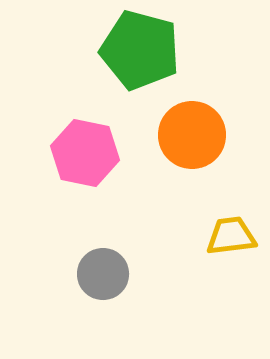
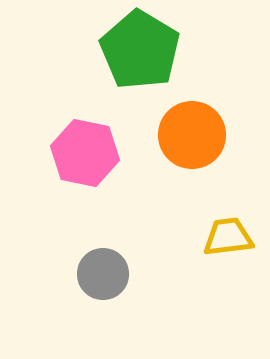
green pentagon: rotated 16 degrees clockwise
yellow trapezoid: moved 3 px left, 1 px down
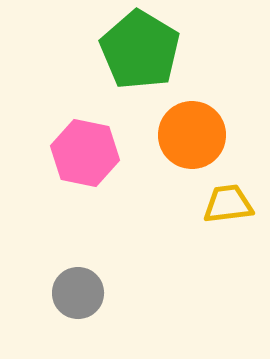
yellow trapezoid: moved 33 px up
gray circle: moved 25 px left, 19 px down
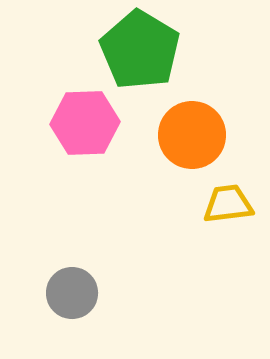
pink hexagon: moved 30 px up; rotated 14 degrees counterclockwise
gray circle: moved 6 px left
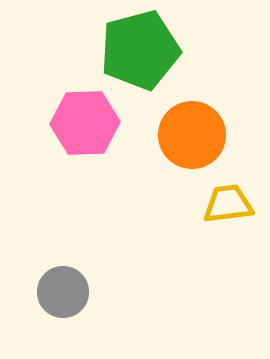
green pentagon: rotated 26 degrees clockwise
gray circle: moved 9 px left, 1 px up
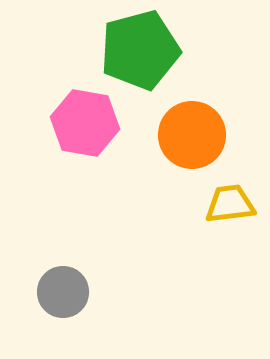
pink hexagon: rotated 12 degrees clockwise
yellow trapezoid: moved 2 px right
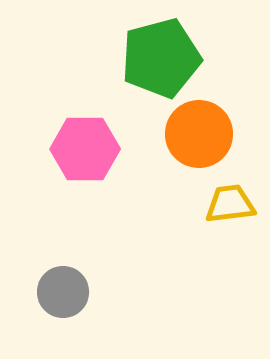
green pentagon: moved 21 px right, 8 px down
pink hexagon: moved 26 px down; rotated 10 degrees counterclockwise
orange circle: moved 7 px right, 1 px up
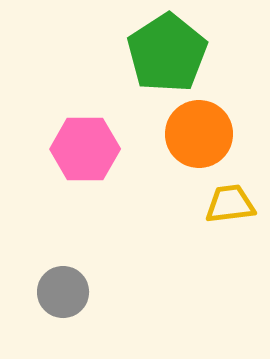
green pentagon: moved 6 px right, 5 px up; rotated 18 degrees counterclockwise
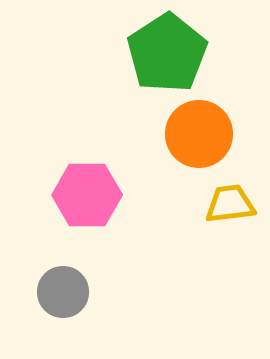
pink hexagon: moved 2 px right, 46 px down
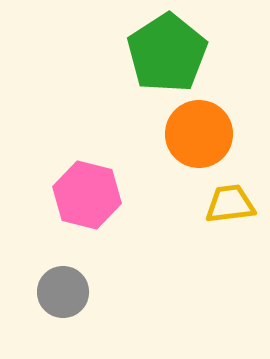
pink hexagon: rotated 14 degrees clockwise
